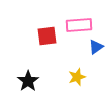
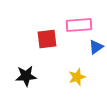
red square: moved 3 px down
black star: moved 2 px left, 5 px up; rotated 30 degrees clockwise
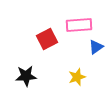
red square: rotated 20 degrees counterclockwise
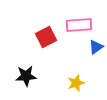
red square: moved 1 px left, 2 px up
yellow star: moved 1 px left, 6 px down
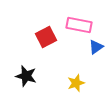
pink rectangle: rotated 15 degrees clockwise
black star: rotated 20 degrees clockwise
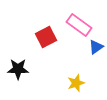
pink rectangle: rotated 25 degrees clockwise
black star: moved 8 px left, 7 px up; rotated 15 degrees counterclockwise
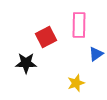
pink rectangle: rotated 55 degrees clockwise
blue triangle: moved 7 px down
black star: moved 8 px right, 6 px up
